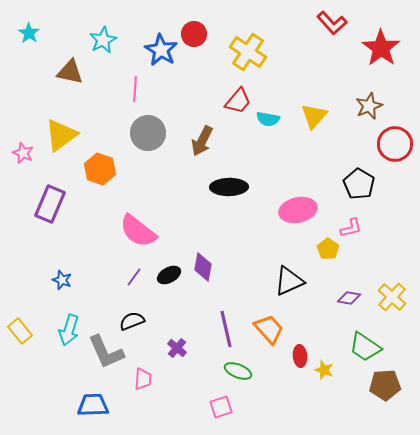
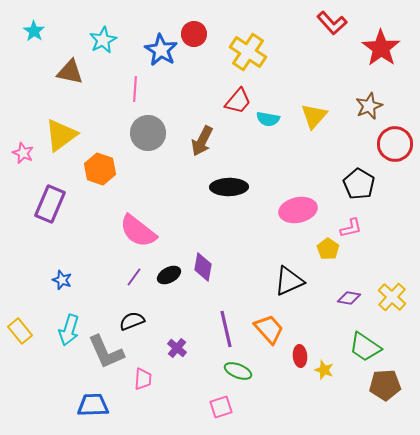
cyan star at (29, 33): moved 5 px right, 2 px up
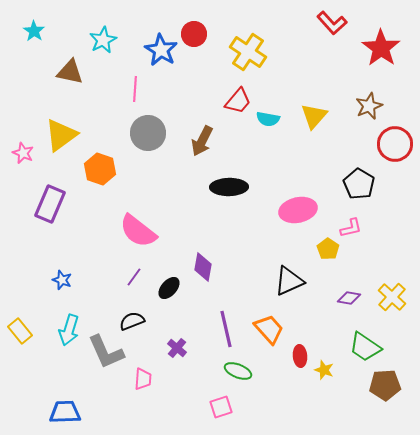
black ellipse at (169, 275): moved 13 px down; rotated 20 degrees counterclockwise
blue trapezoid at (93, 405): moved 28 px left, 7 px down
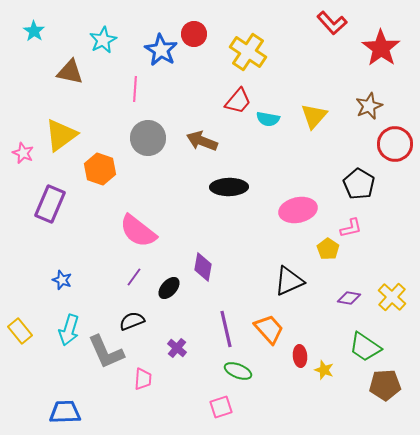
gray circle at (148, 133): moved 5 px down
brown arrow at (202, 141): rotated 84 degrees clockwise
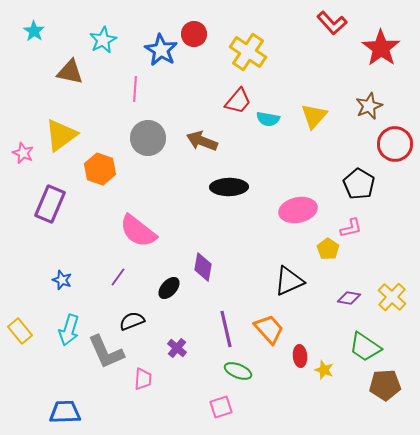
purple line at (134, 277): moved 16 px left
